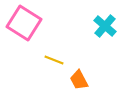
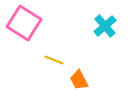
cyan cross: rotated 10 degrees clockwise
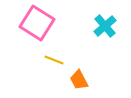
pink square: moved 13 px right
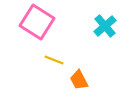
pink square: moved 1 px up
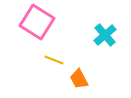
cyan cross: moved 9 px down
orange trapezoid: moved 1 px up
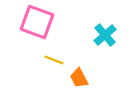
pink square: rotated 12 degrees counterclockwise
orange trapezoid: moved 1 px up
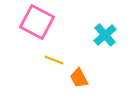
pink square: rotated 8 degrees clockwise
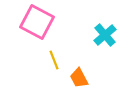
yellow line: rotated 48 degrees clockwise
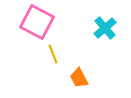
cyan cross: moved 7 px up
yellow line: moved 1 px left, 6 px up
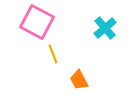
orange trapezoid: moved 2 px down
